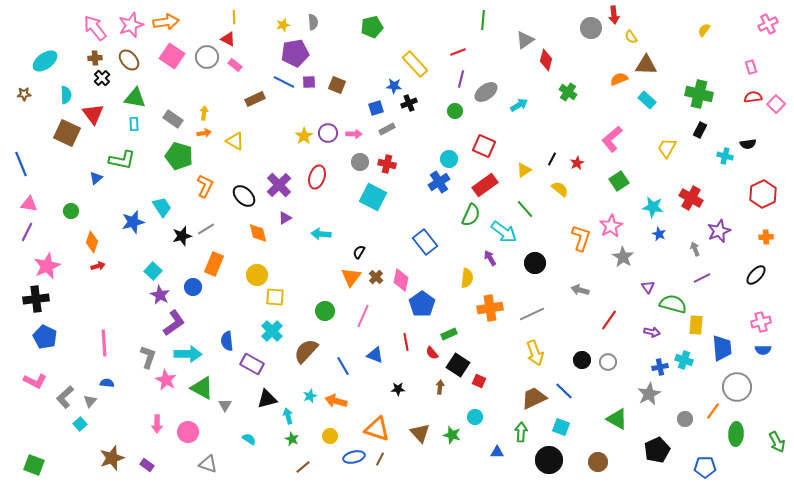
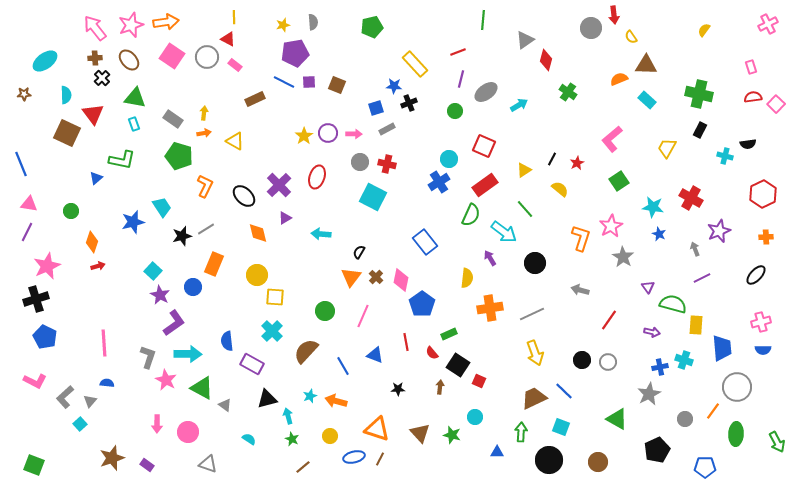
cyan rectangle at (134, 124): rotated 16 degrees counterclockwise
black cross at (36, 299): rotated 10 degrees counterclockwise
gray triangle at (225, 405): rotated 24 degrees counterclockwise
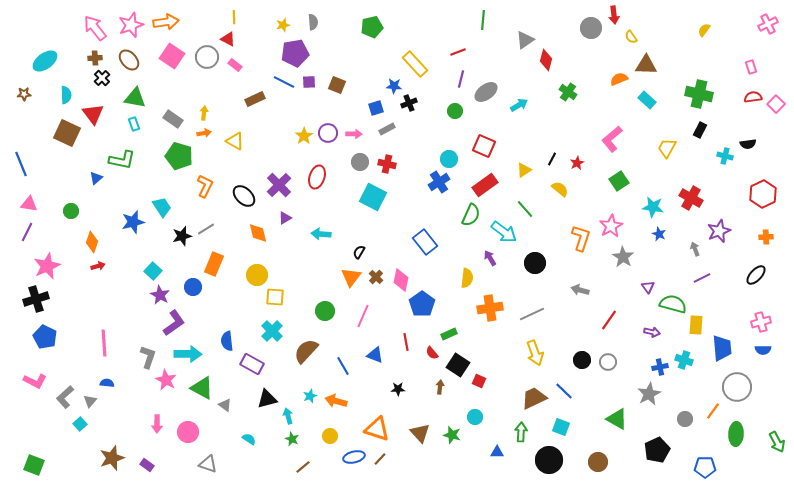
brown line at (380, 459): rotated 16 degrees clockwise
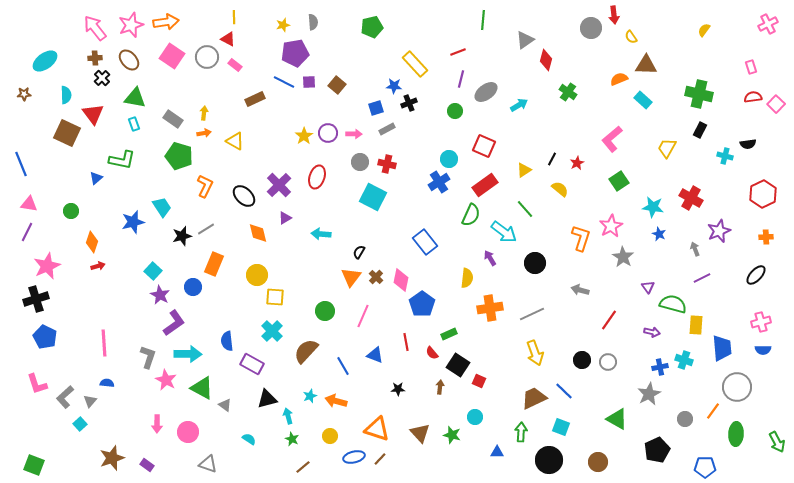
brown square at (337, 85): rotated 18 degrees clockwise
cyan rectangle at (647, 100): moved 4 px left
pink L-shape at (35, 381): moved 2 px right, 3 px down; rotated 45 degrees clockwise
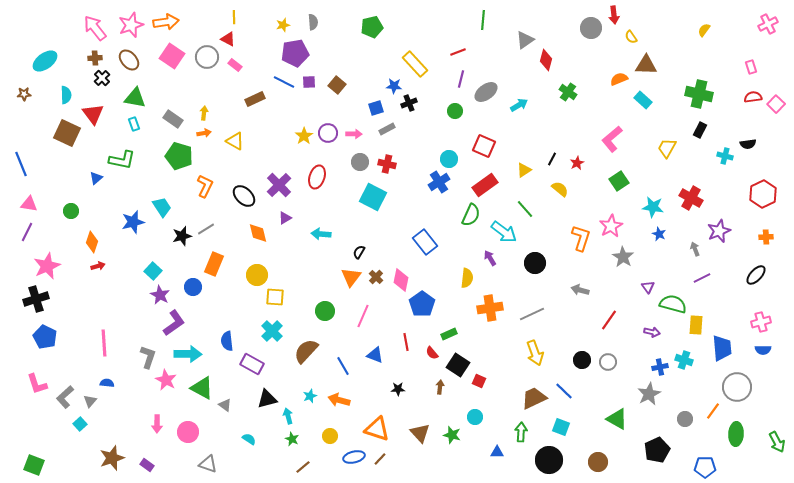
orange arrow at (336, 401): moved 3 px right, 1 px up
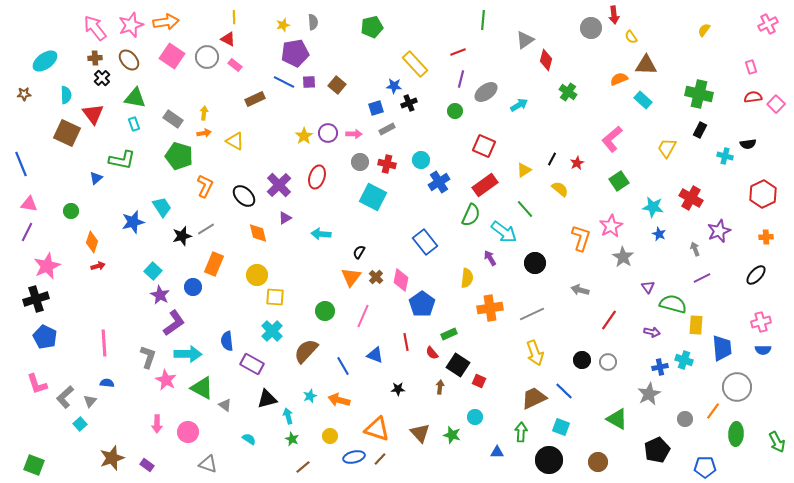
cyan circle at (449, 159): moved 28 px left, 1 px down
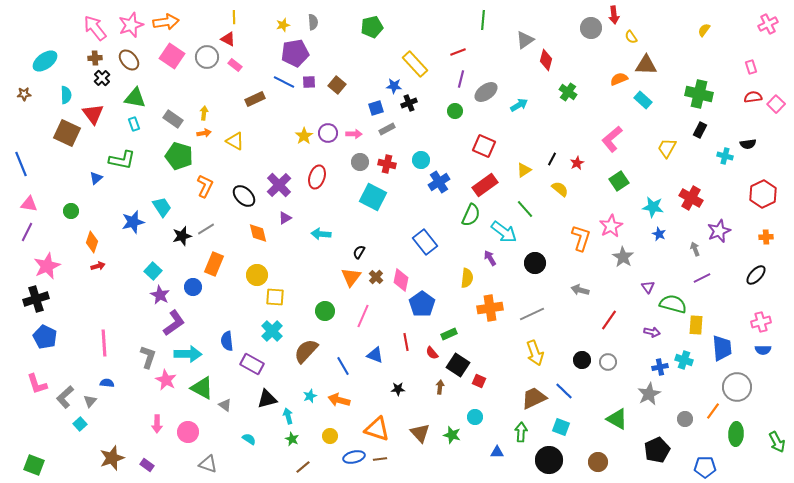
brown line at (380, 459): rotated 40 degrees clockwise
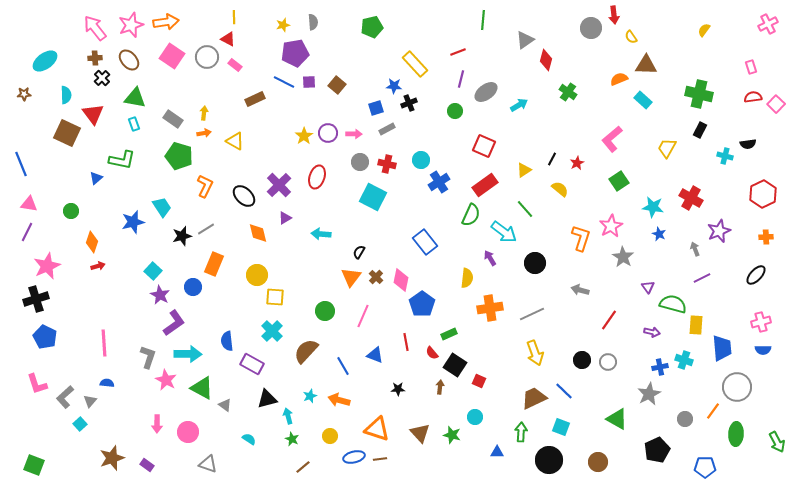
black square at (458, 365): moved 3 px left
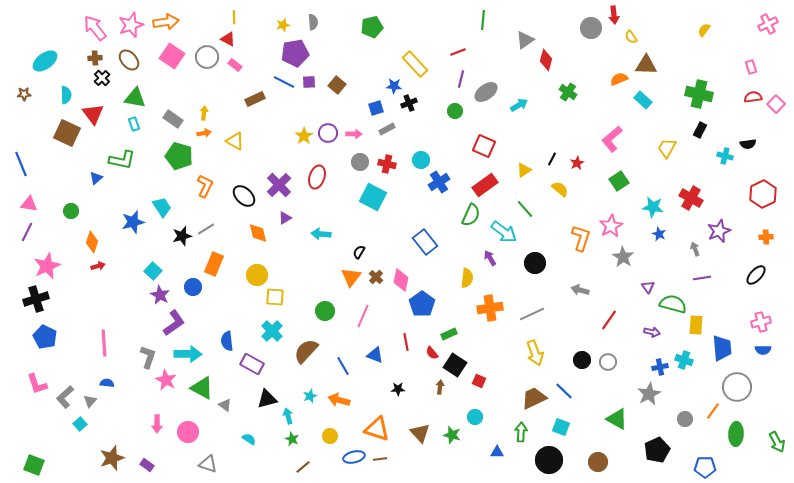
purple line at (702, 278): rotated 18 degrees clockwise
